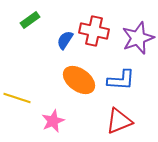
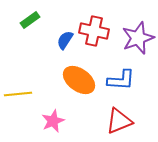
yellow line: moved 1 px right, 4 px up; rotated 24 degrees counterclockwise
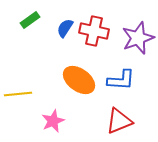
blue semicircle: moved 12 px up
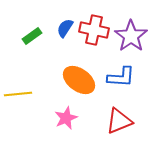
green rectangle: moved 2 px right, 16 px down
red cross: moved 1 px up
purple star: moved 7 px left, 2 px up; rotated 16 degrees counterclockwise
blue L-shape: moved 3 px up
pink star: moved 13 px right, 3 px up
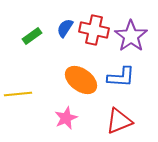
orange ellipse: moved 2 px right
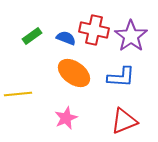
blue semicircle: moved 1 px right, 10 px down; rotated 78 degrees clockwise
orange ellipse: moved 7 px left, 7 px up
red triangle: moved 5 px right
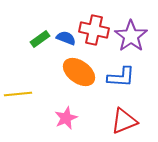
green rectangle: moved 8 px right, 3 px down
orange ellipse: moved 5 px right, 1 px up
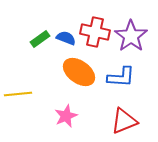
red cross: moved 1 px right, 2 px down
pink star: moved 2 px up
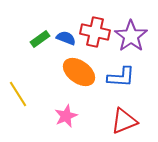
yellow line: rotated 64 degrees clockwise
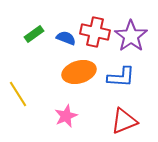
green rectangle: moved 6 px left, 5 px up
orange ellipse: rotated 52 degrees counterclockwise
